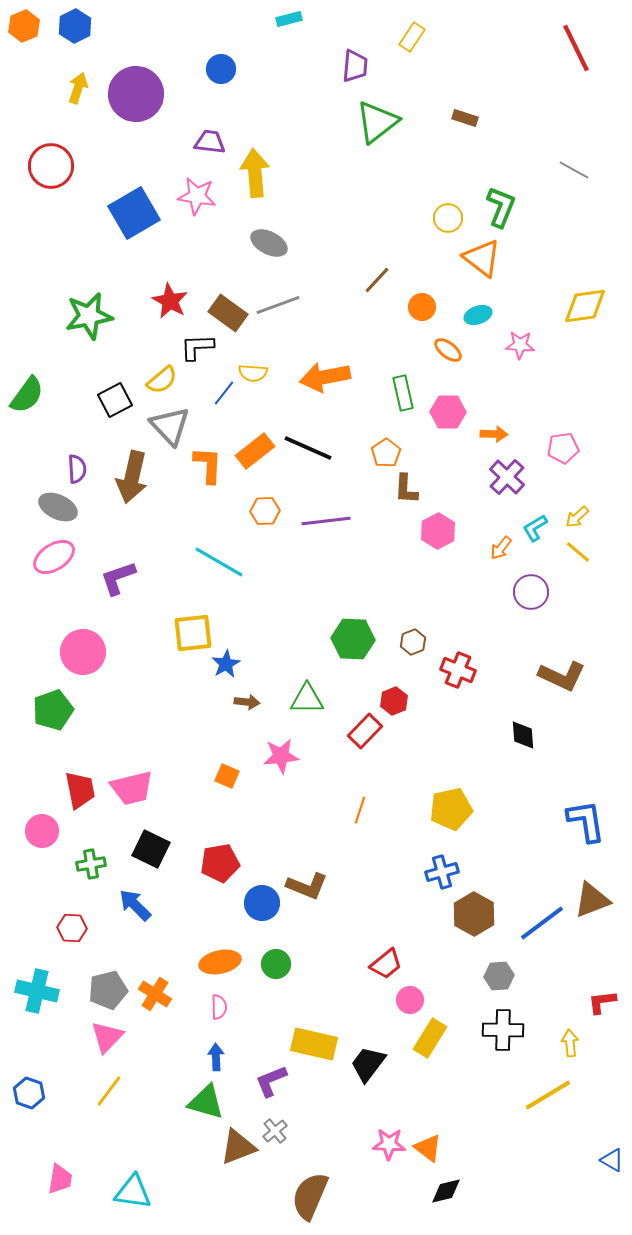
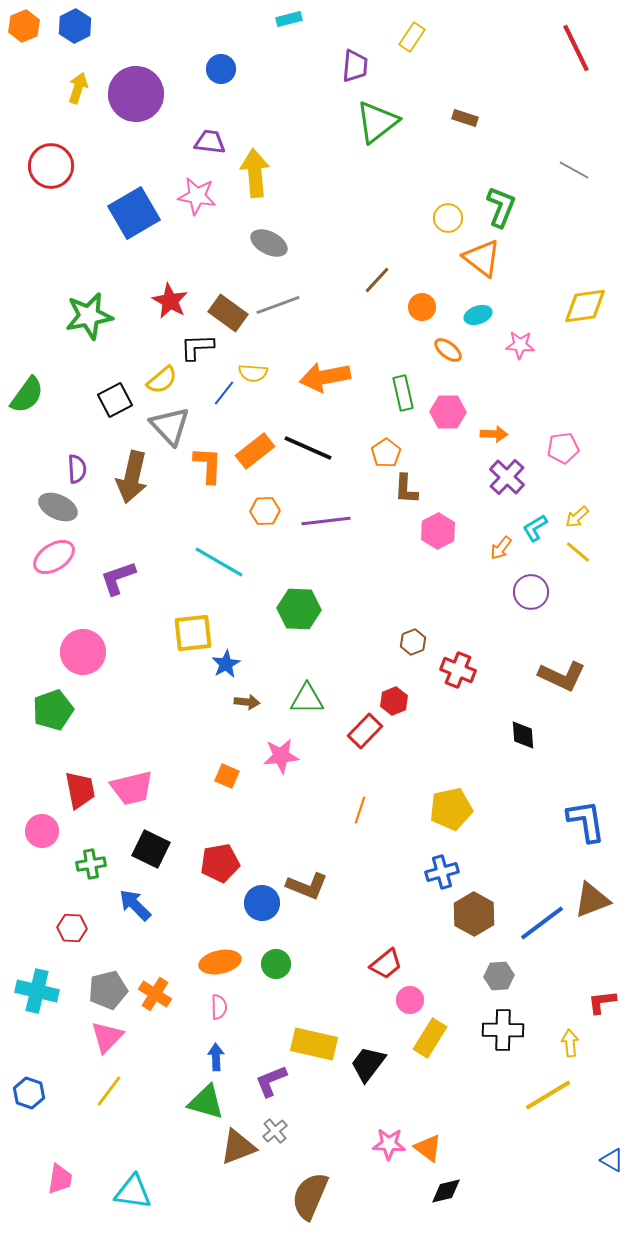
green hexagon at (353, 639): moved 54 px left, 30 px up
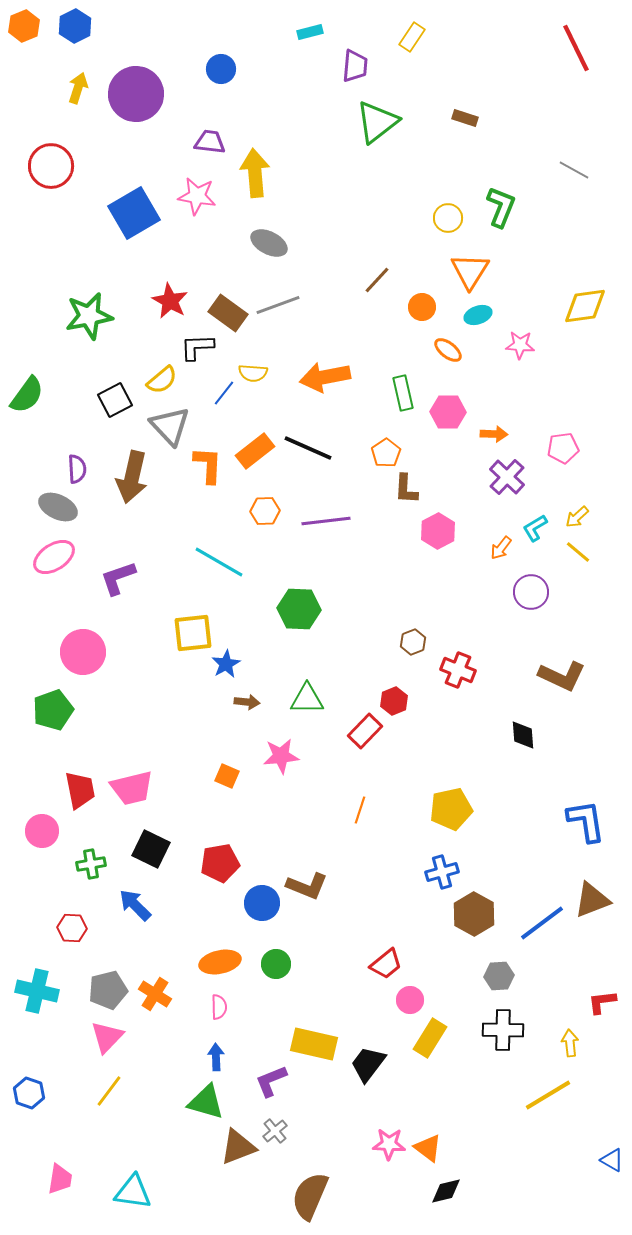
cyan rectangle at (289, 19): moved 21 px right, 13 px down
orange triangle at (482, 258): moved 12 px left, 13 px down; rotated 24 degrees clockwise
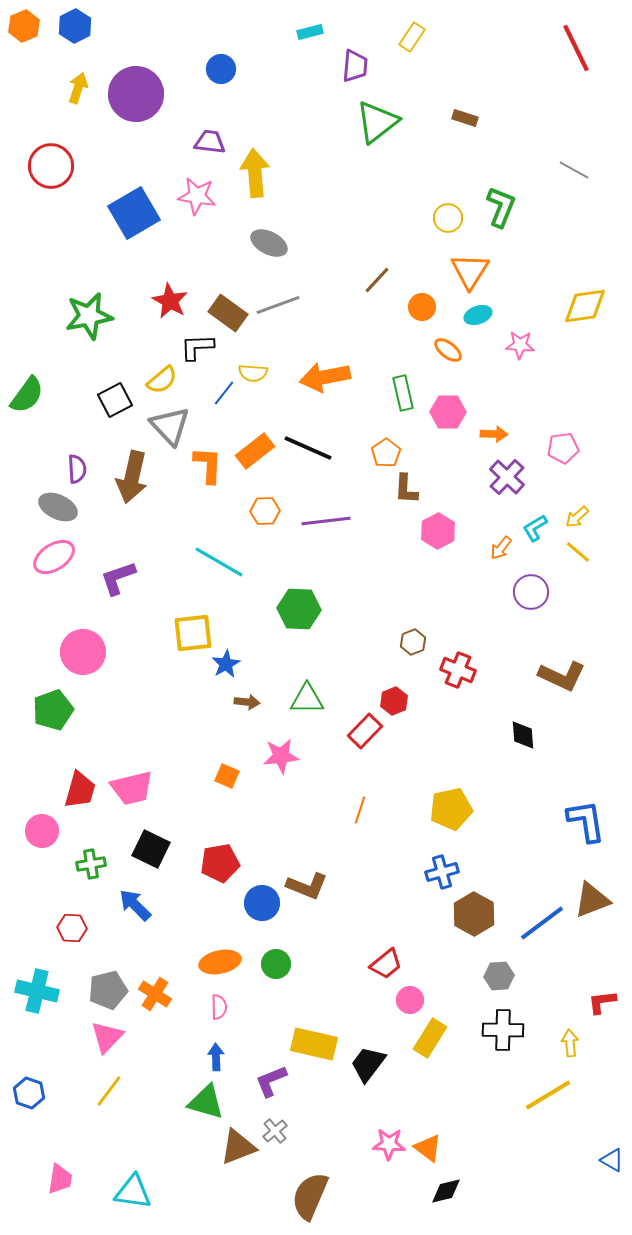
red trapezoid at (80, 790): rotated 27 degrees clockwise
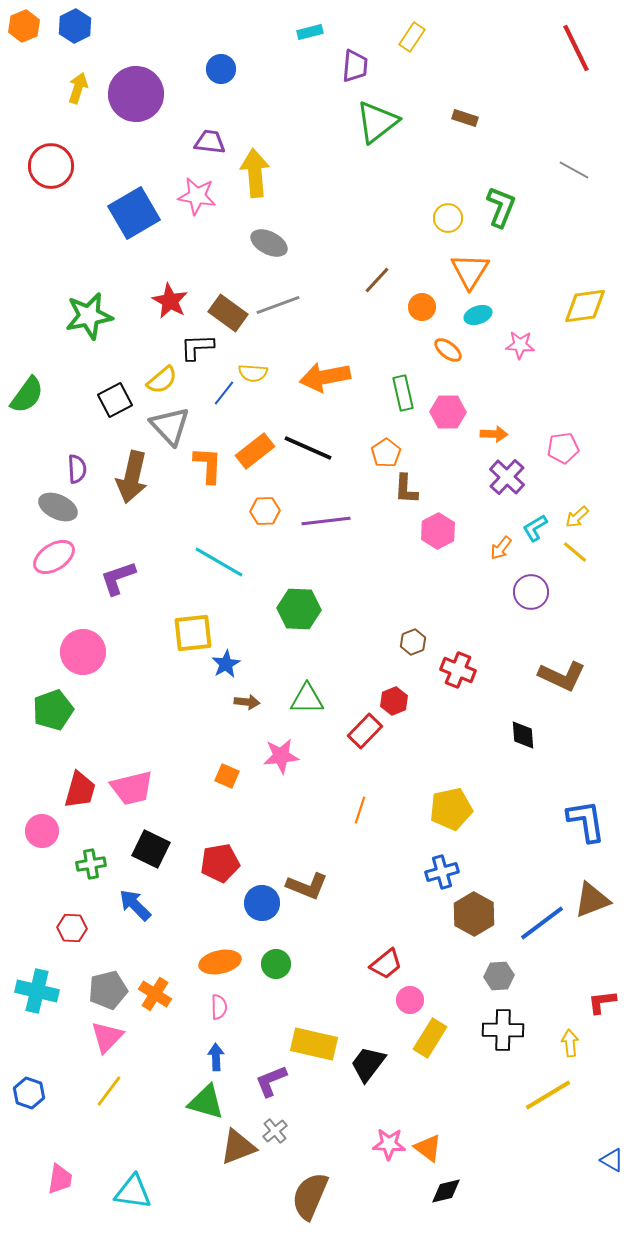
yellow line at (578, 552): moved 3 px left
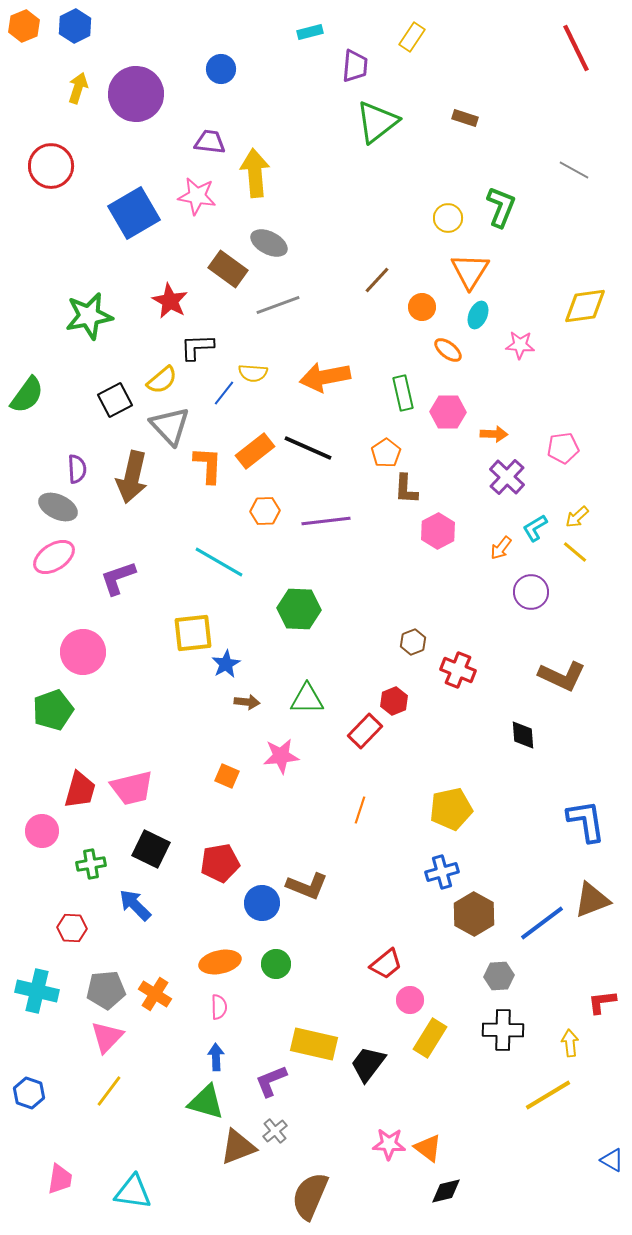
brown rectangle at (228, 313): moved 44 px up
cyan ellipse at (478, 315): rotated 48 degrees counterclockwise
gray pentagon at (108, 990): moved 2 px left; rotated 9 degrees clockwise
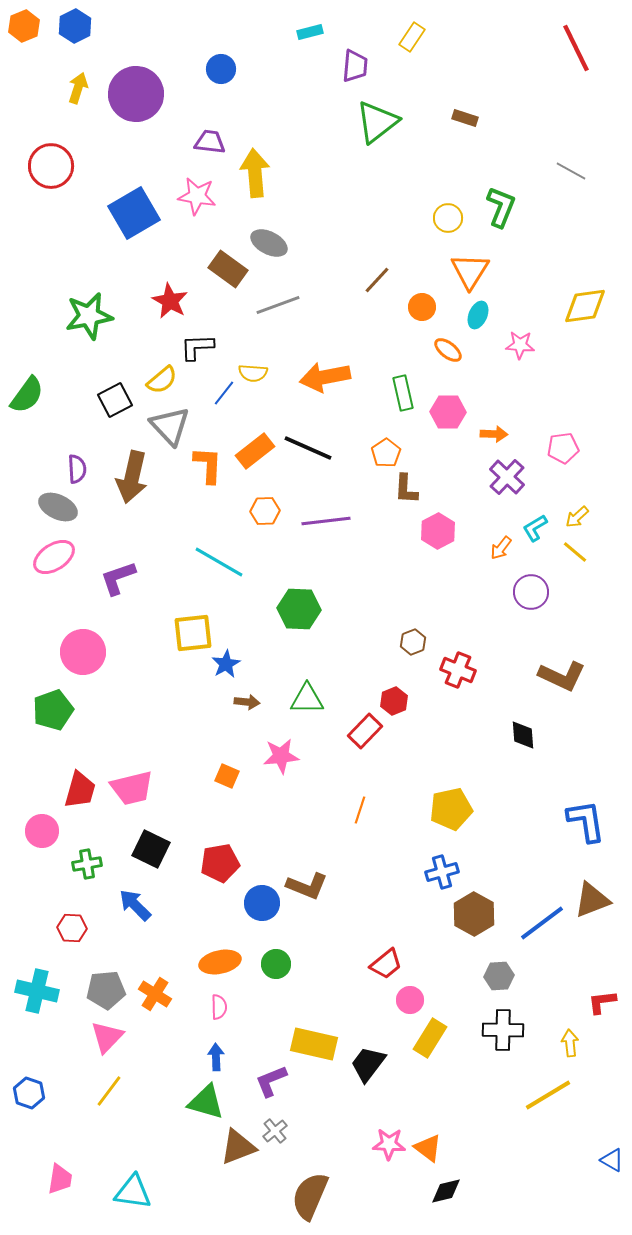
gray line at (574, 170): moved 3 px left, 1 px down
green cross at (91, 864): moved 4 px left
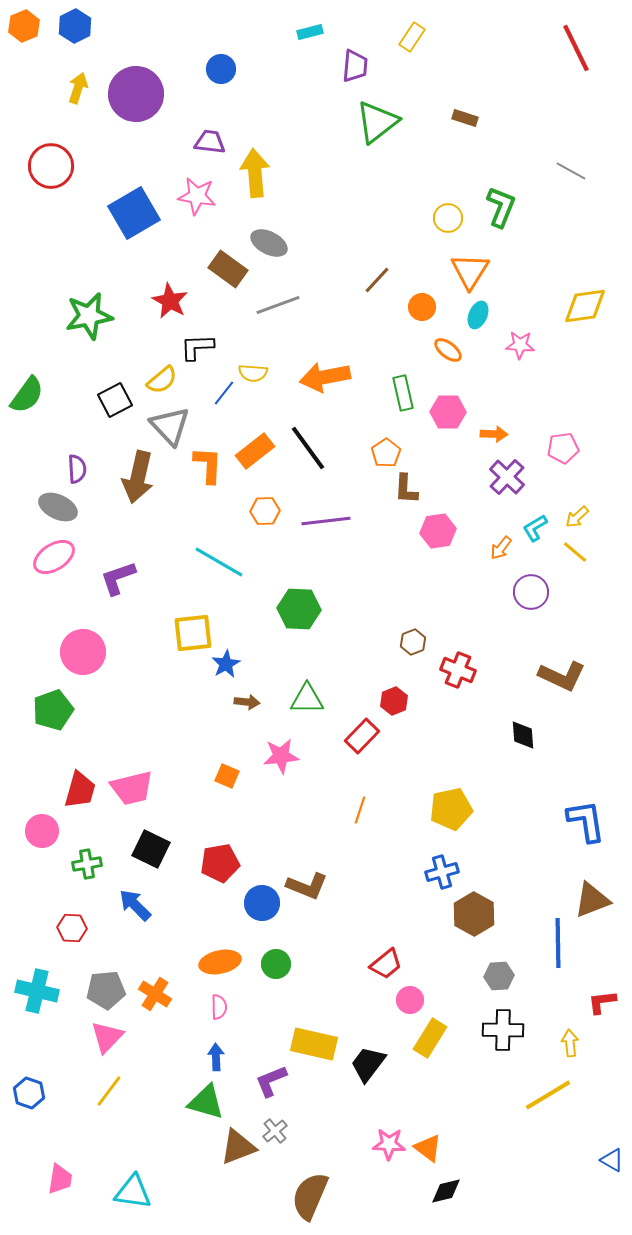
black line at (308, 448): rotated 30 degrees clockwise
brown arrow at (132, 477): moved 6 px right
pink hexagon at (438, 531): rotated 20 degrees clockwise
red rectangle at (365, 731): moved 3 px left, 5 px down
blue line at (542, 923): moved 16 px right, 20 px down; rotated 54 degrees counterclockwise
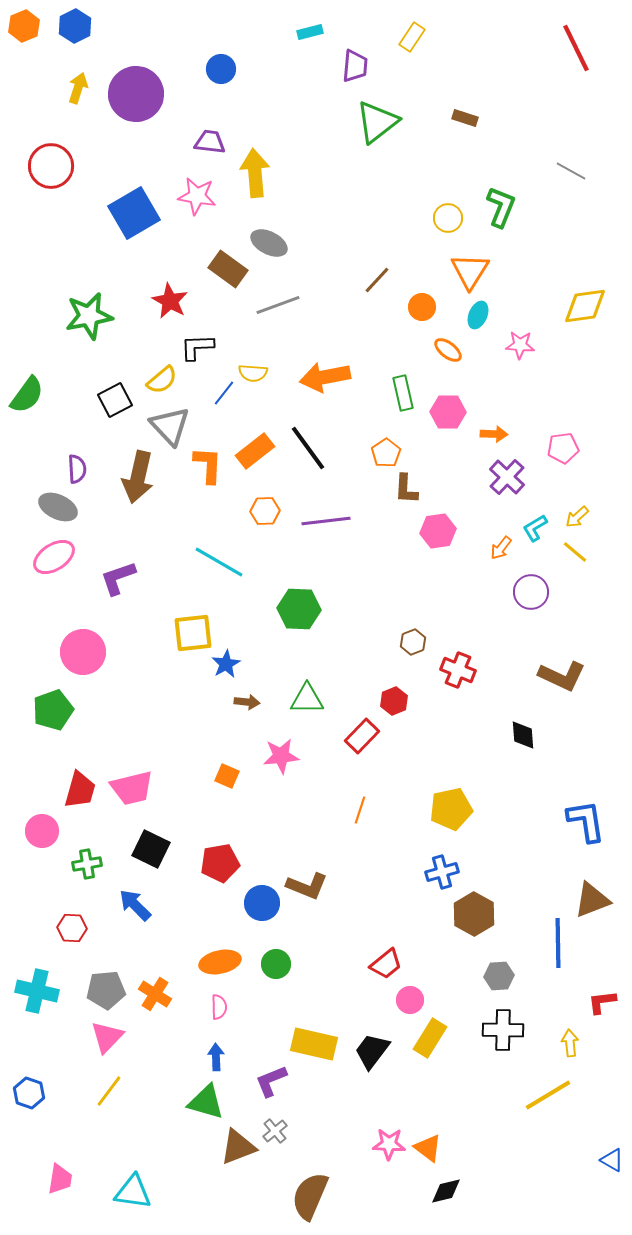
black trapezoid at (368, 1064): moved 4 px right, 13 px up
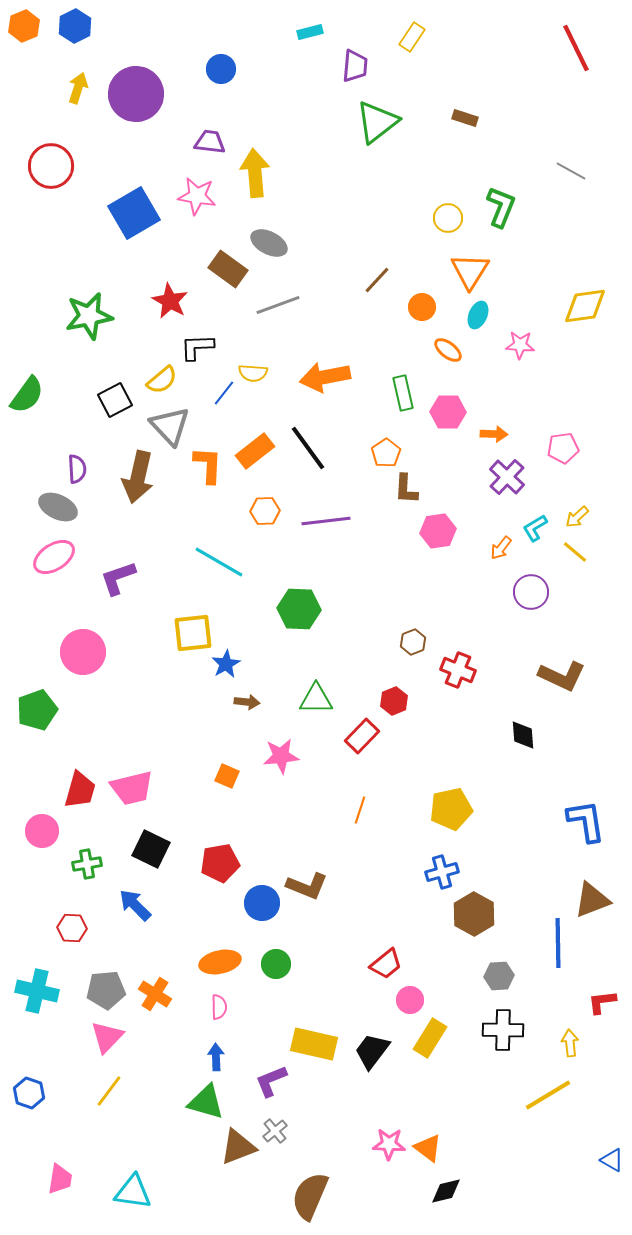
green triangle at (307, 699): moved 9 px right
green pentagon at (53, 710): moved 16 px left
